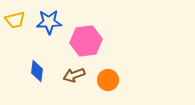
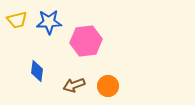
yellow trapezoid: moved 2 px right
brown arrow: moved 10 px down
orange circle: moved 6 px down
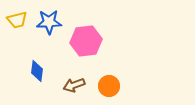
orange circle: moved 1 px right
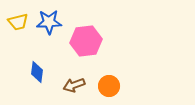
yellow trapezoid: moved 1 px right, 2 px down
blue diamond: moved 1 px down
